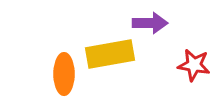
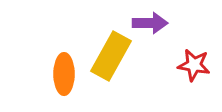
yellow rectangle: moved 1 px right, 2 px down; rotated 51 degrees counterclockwise
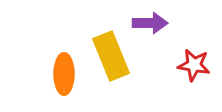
yellow rectangle: rotated 51 degrees counterclockwise
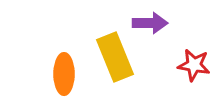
yellow rectangle: moved 4 px right, 1 px down
